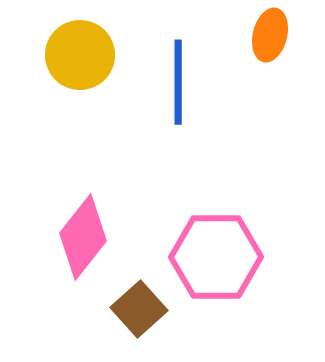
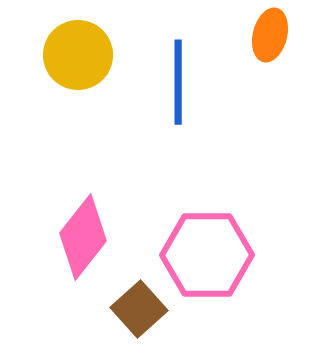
yellow circle: moved 2 px left
pink hexagon: moved 9 px left, 2 px up
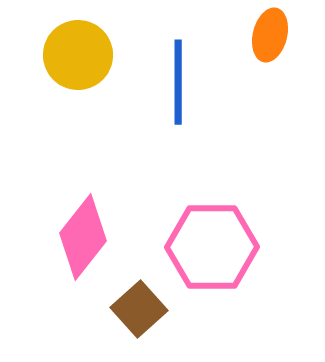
pink hexagon: moved 5 px right, 8 px up
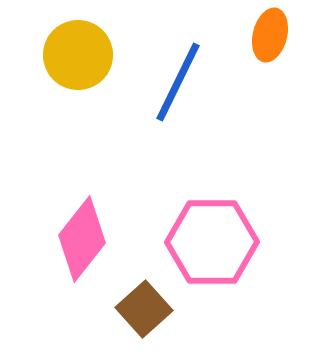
blue line: rotated 26 degrees clockwise
pink diamond: moved 1 px left, 2 px down
pink hexagon: moved 5 px up
brown square: moved 5 px right
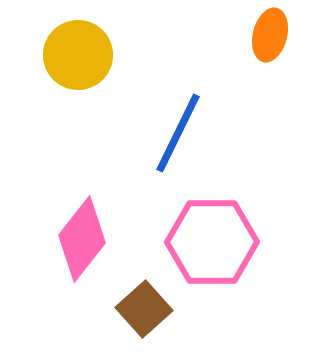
blue line: moved 51 px down
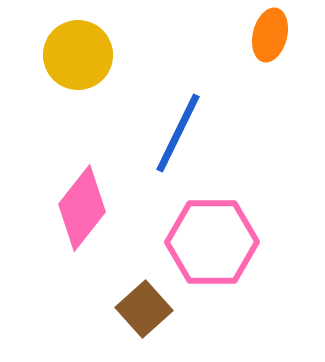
pink diamond: moved 31 px up
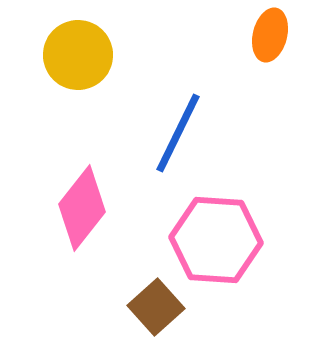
pink hexagon: moved 4 px right, 2 px up; rotated 4 degrees clockwise
brown square: moved 12 px right, 2 px up
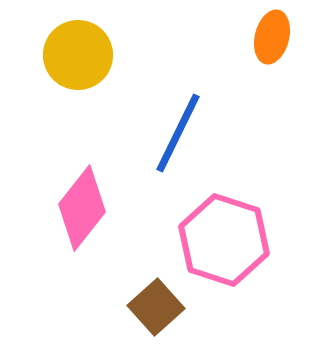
orange ellipse: moved 2 px right, 2 px down
pink hexagon: moved 8 px right; rotated 14 degrees clockwise
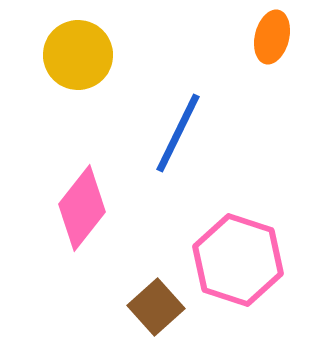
pink hexagon: moved 14 px right, 20 px down
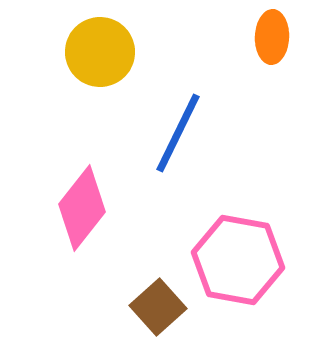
orange ellipse: rotated 12 degrees counterclockwise
yellow circle: moved 22 px right, 3 px up
pink hexagon: rotated 8 degrees counterclockwise
brown square: moved 2 px right
